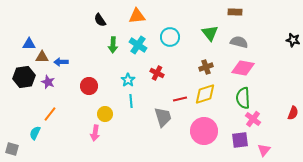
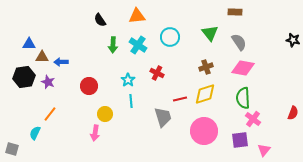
gray semicircle: rotated 42 degrees clockwise
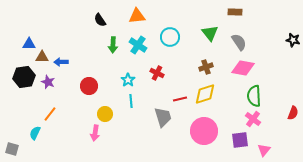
green semicircle: moved 11 px right, 2 px up
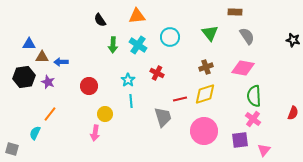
gray semicircle: moved 8 px right, 6 px up
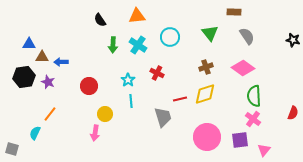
brown rectangle: moved 1 px left
pink diamond: rotated 25 degrees clockwise
pink circle: moved 3 px right, 6 px down
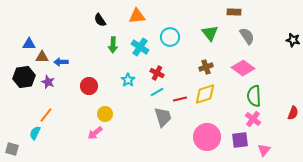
cyan cross: moved 2 px right, 2 px down
cyan line: moved 26 px right, 9 px up; rotated 64 degrees clockwise
orange line: moved 4 px left, 1 px down
pink arrow: rotated 42 degrees clockwise
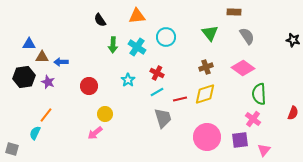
cyan circle: moved 4 px left
cyan cross: moved 3 px left
green semicircle: moved 5 px right, 2 px up
gray trapezoid: moved 1 px down
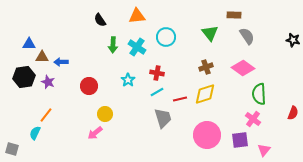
brown rectangle: moved 3 px down
red cross: rotated 16 degrees counterclockwise
pink circle: moved 2 px up
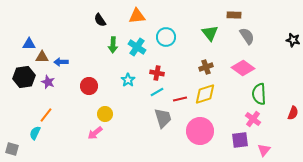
pink circle: moved 7 px left, 4 px up
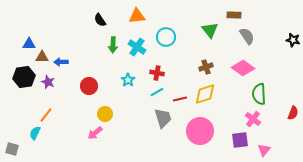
green triangle: moved 3 px up
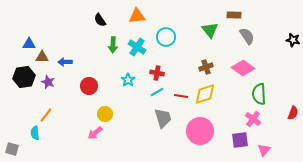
blue arrow: moved 4 px right
red line: moved 1 px right, 3 px up; rotated 24 degrees clockwise
cyan semicircle: rotated 32 degrees counterclockwise
